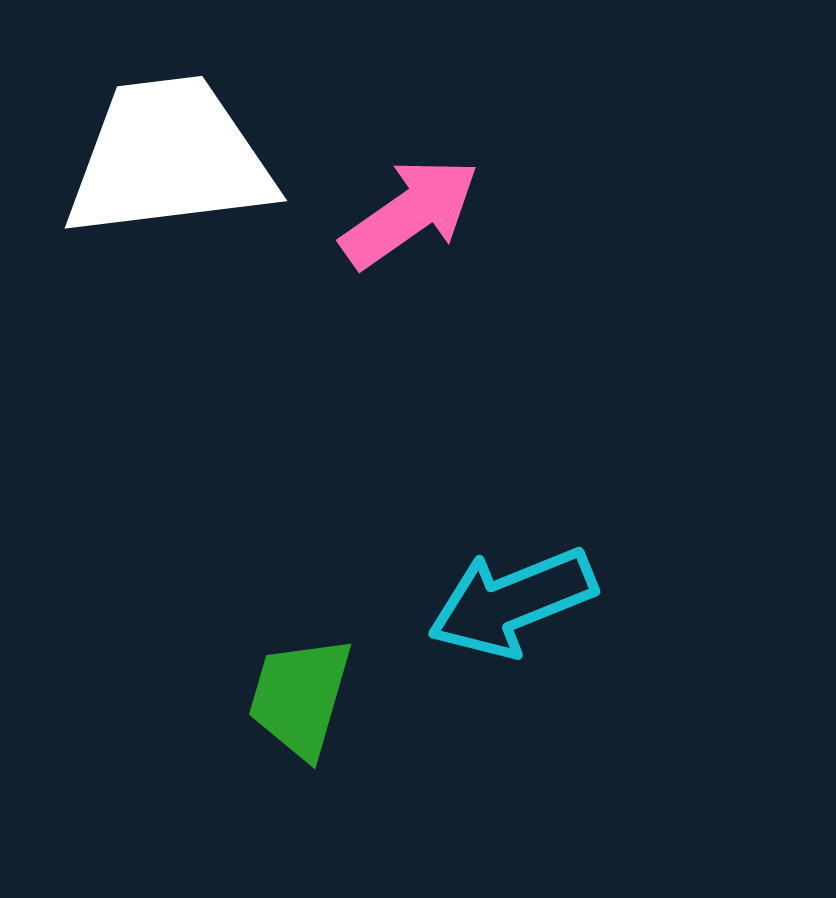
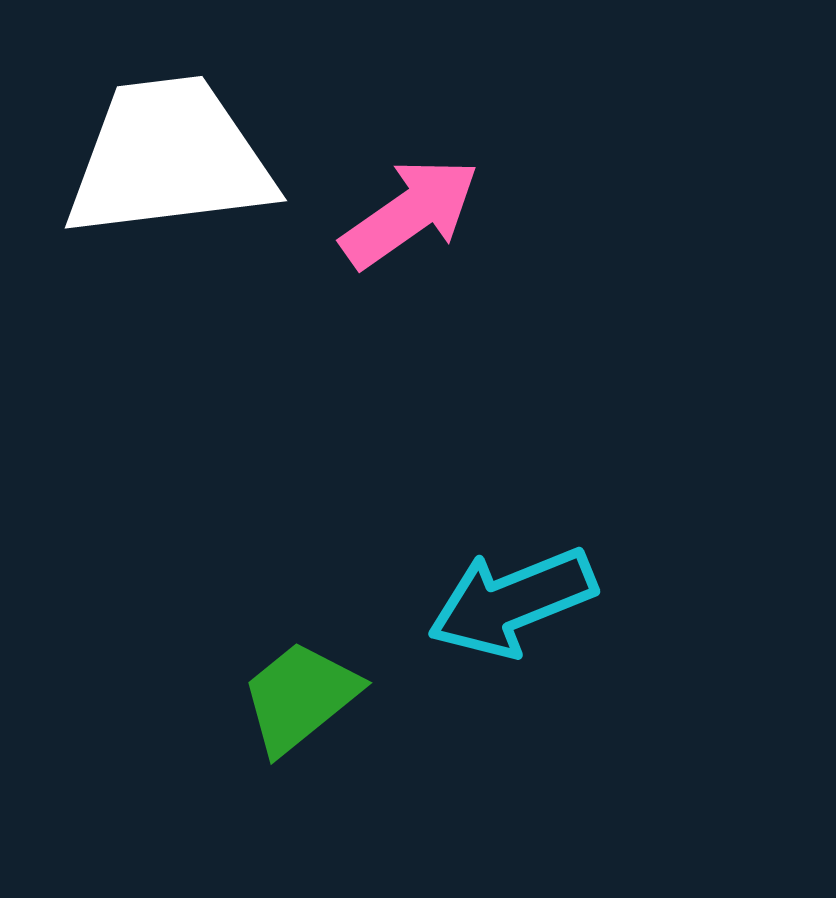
green trapezoid: rotated 35 degrees clockwise
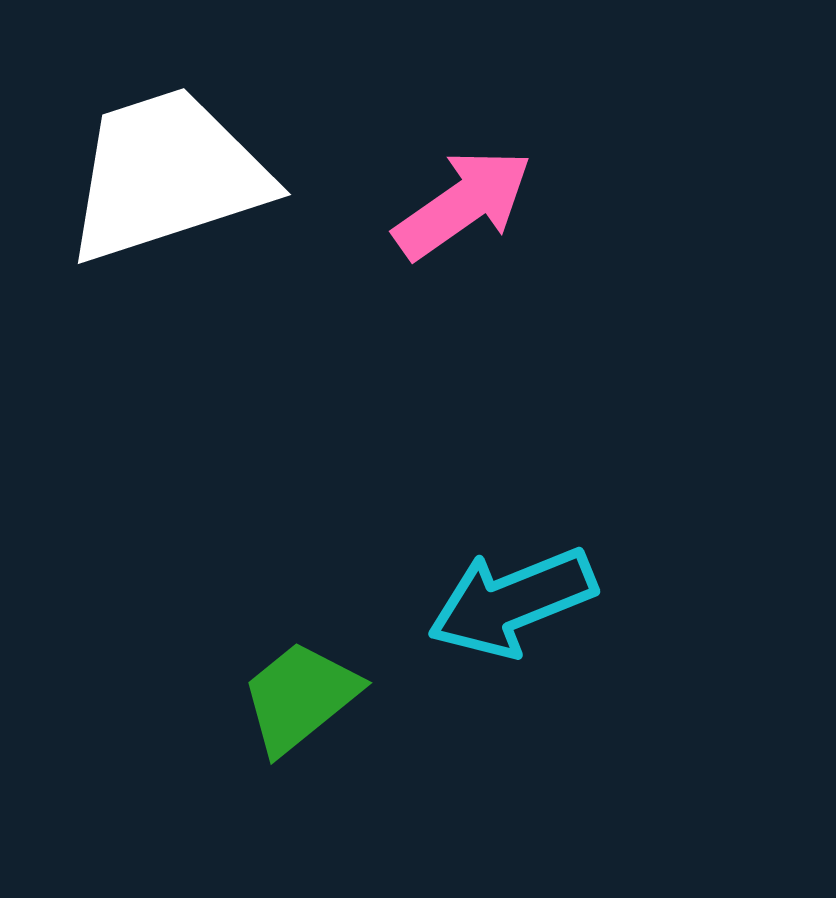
white trapezoid: moved 2 px left, 17 px down; rotated 11 degrees counterclockwise
pink arrow: moved 53 px right, 9 px up
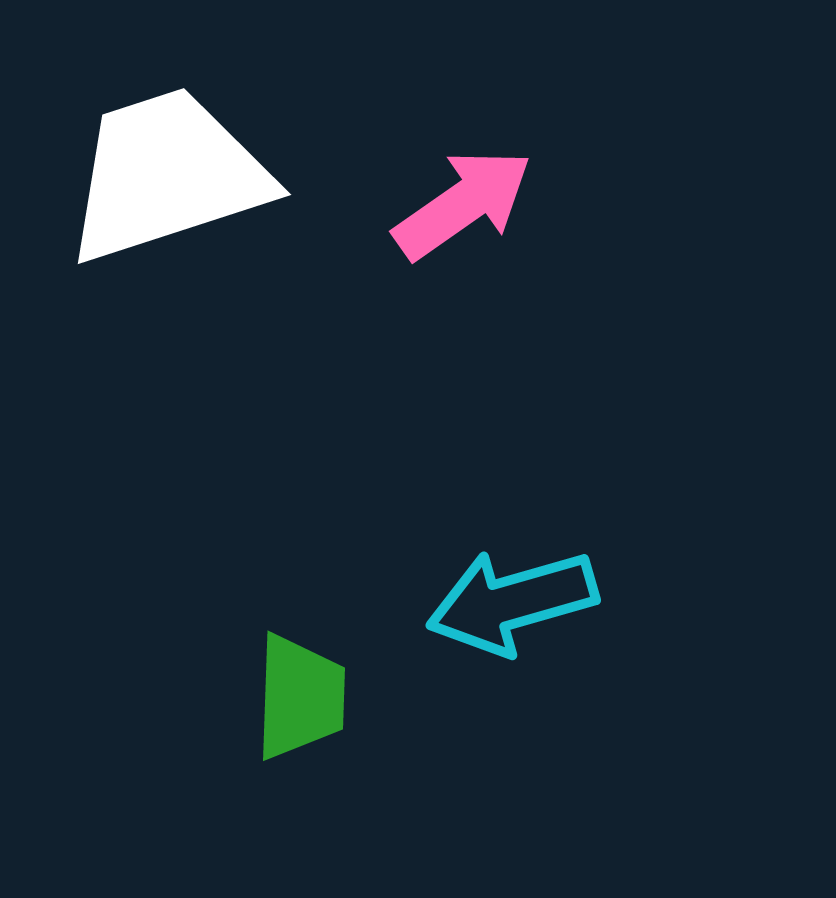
cyan arrow: rotated 6 degrees clockwise
green trapezoid: rotated 131 degrees clockwise
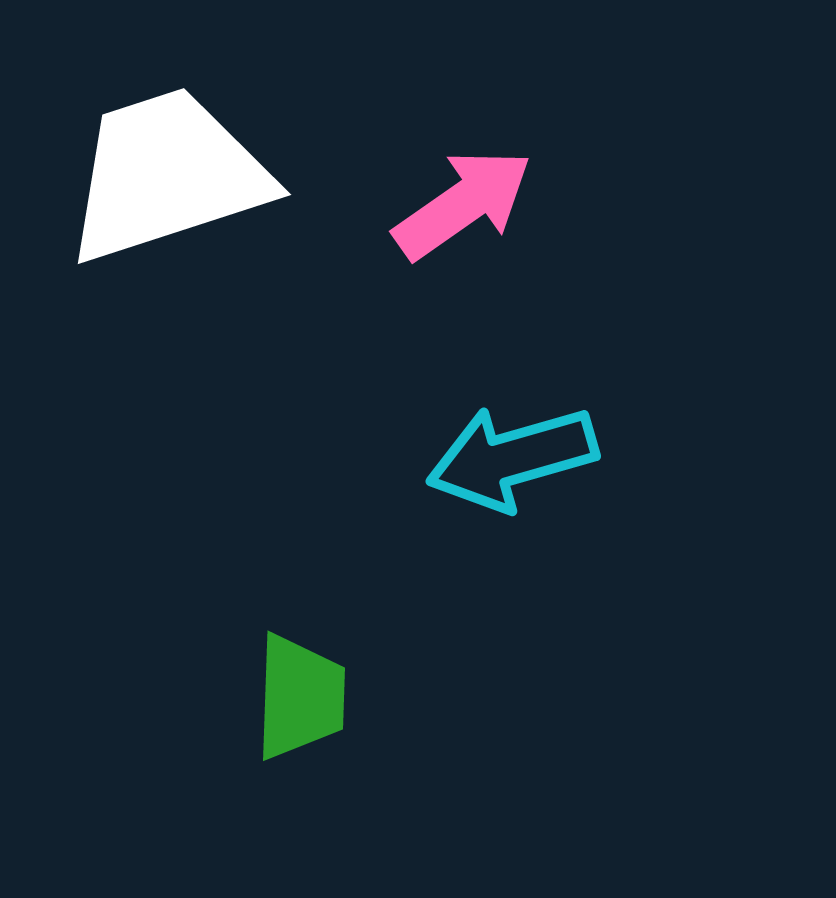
cyan arrow: moved 144 px up
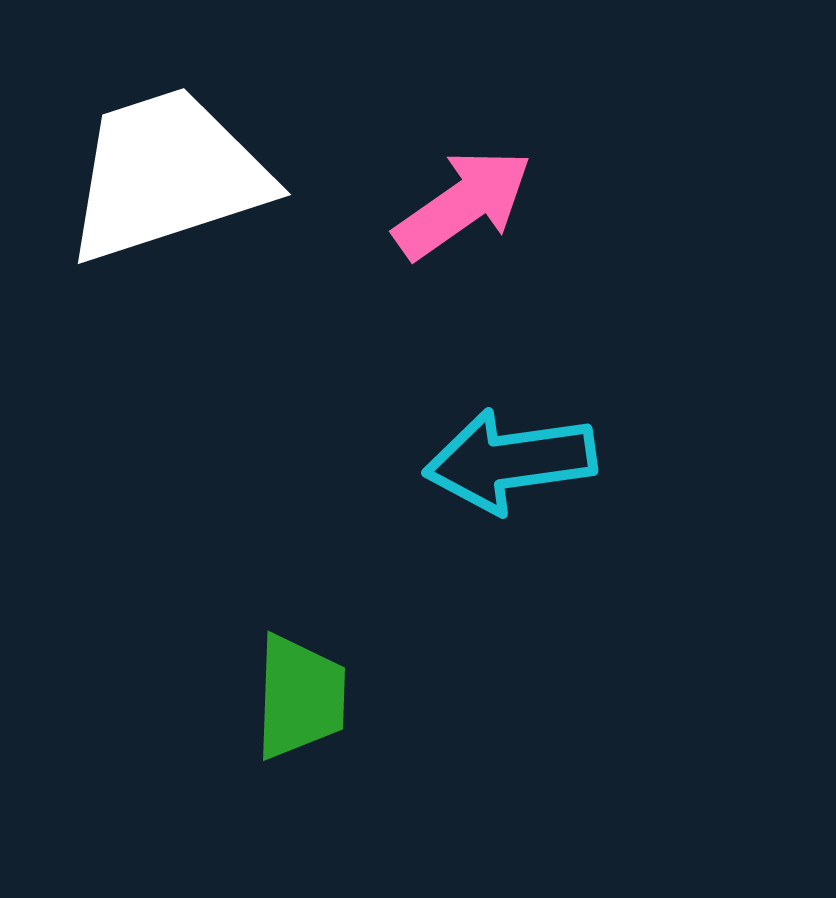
cyan arrow: moved 2 px left, 3 px down; rotated 8 degrees clockwise
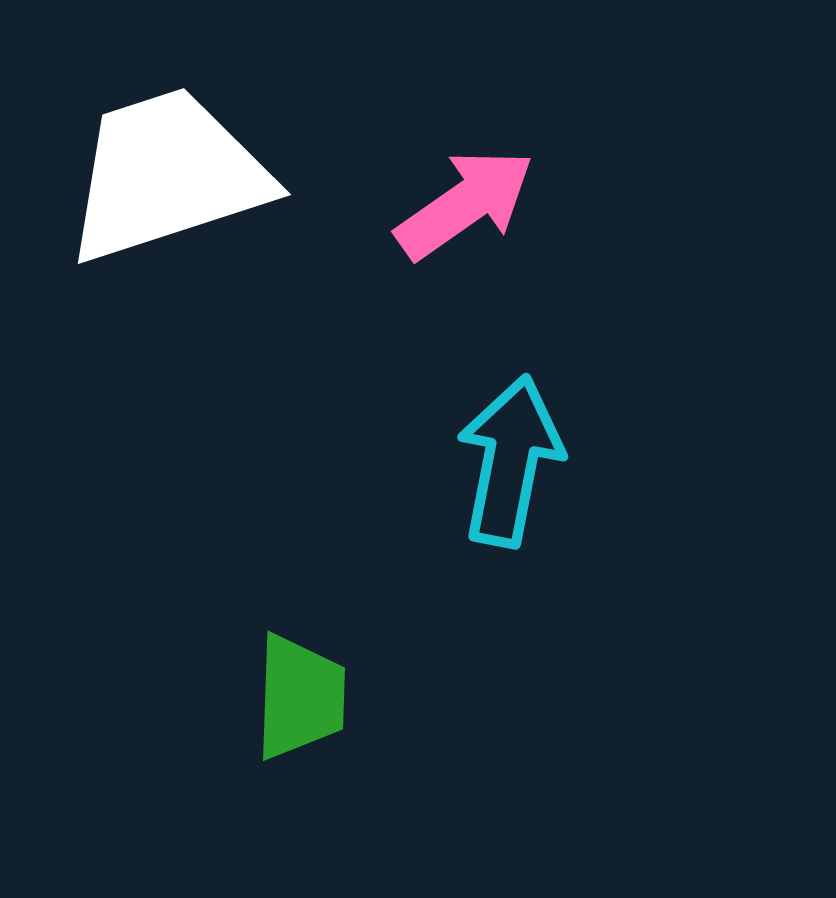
pink arrow: moved 2 px right
cyan arrow: rotated 109 degrees clockwise
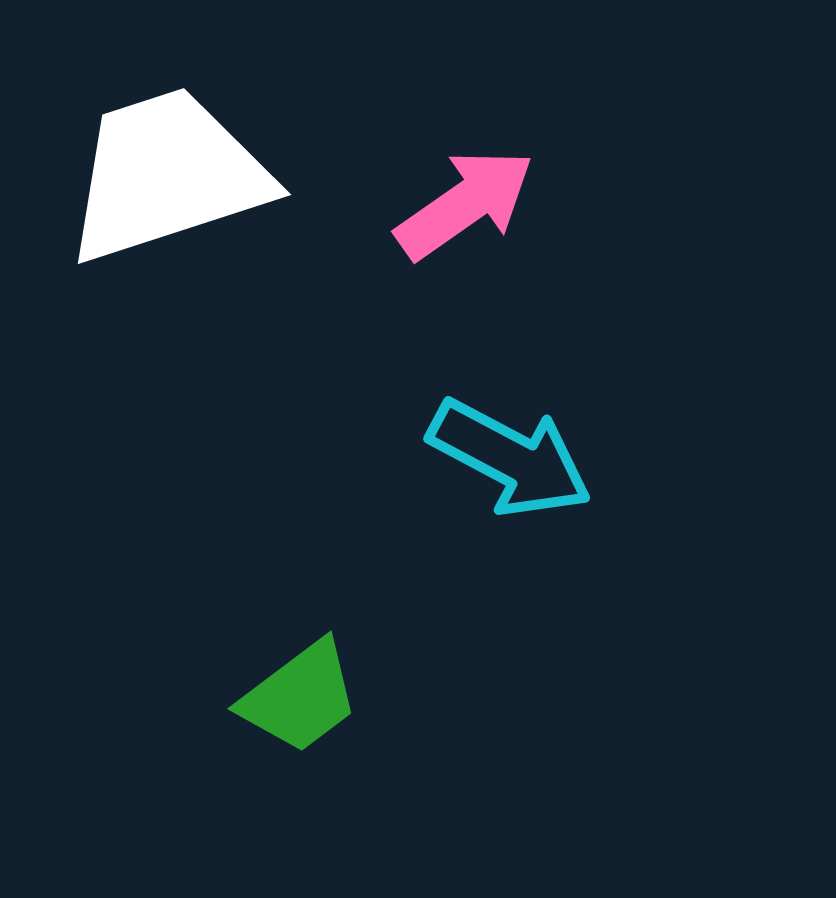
cyan arrow: moved 3 px up; rotated 107 degrees clockwise
green trapezoid: rotated 51 degrees clockwise
